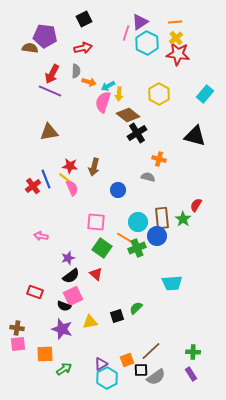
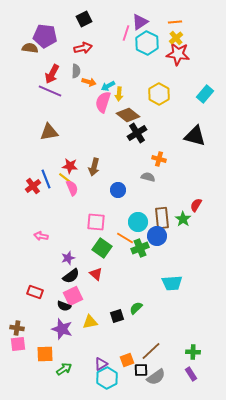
green cross at (137, 248): moved 3 px right
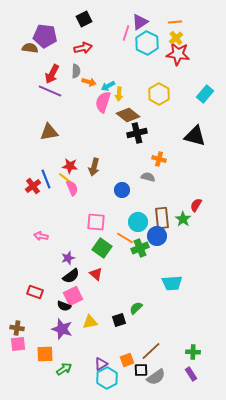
black cross at (137, 133): rotated 18 degrees clockwise
blue circle at (118, 190): moved 4 px right
black square at (117, 316): moved 2 px right, 4 px down
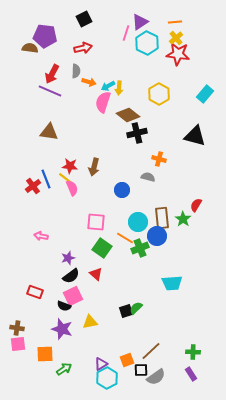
yellow arrow at (119, 94): moved 6 px up
brown triangle at (49, 132): rotated 18 degrees clockwise
black square at (119, 320): moved 7 px right, 9 px up
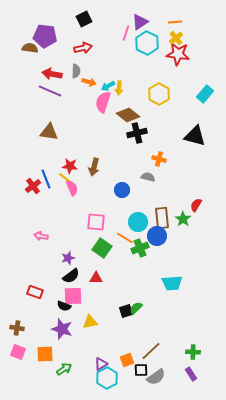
red arrow at (52, 74): rotated 72 degrees clockwise
red triangle at (96, 274): moved 4 px down; rotated 40 degrees counterclockwise
pink square at (73, 296): rotated 24 degrees clockwise
pink square at (18, 344): moved 8 px down; rotated 28 degrees clockwise
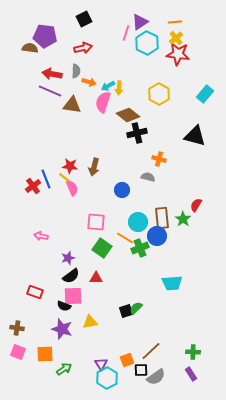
brown triangle at (49, 132): moved 23 px right, 27 px up
purple triangle at (101, 364): rotated 32 degrees counterclockwise
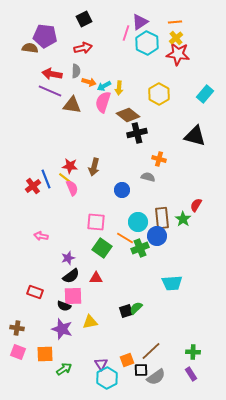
cyan arrow at (108, 86): moved 4 px left
